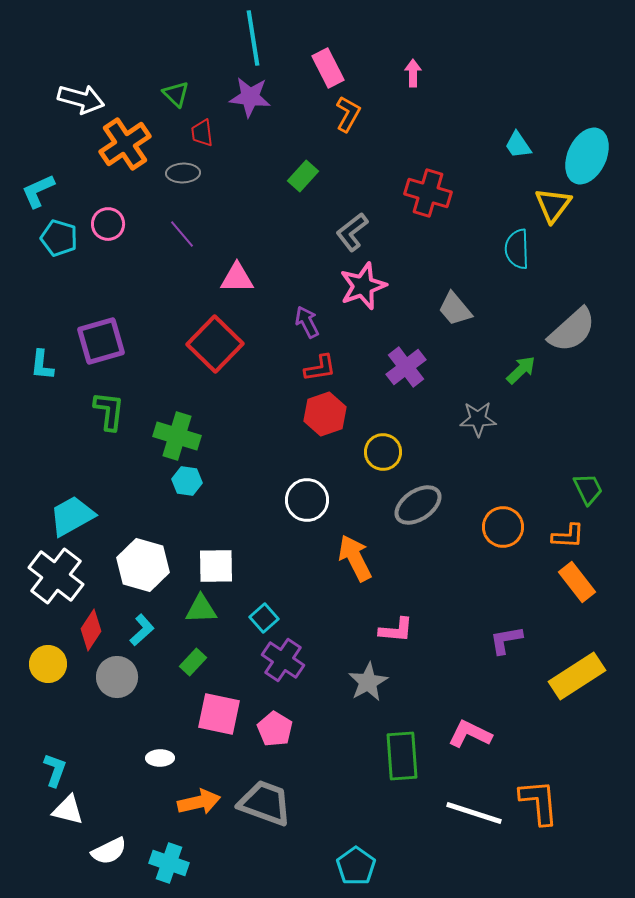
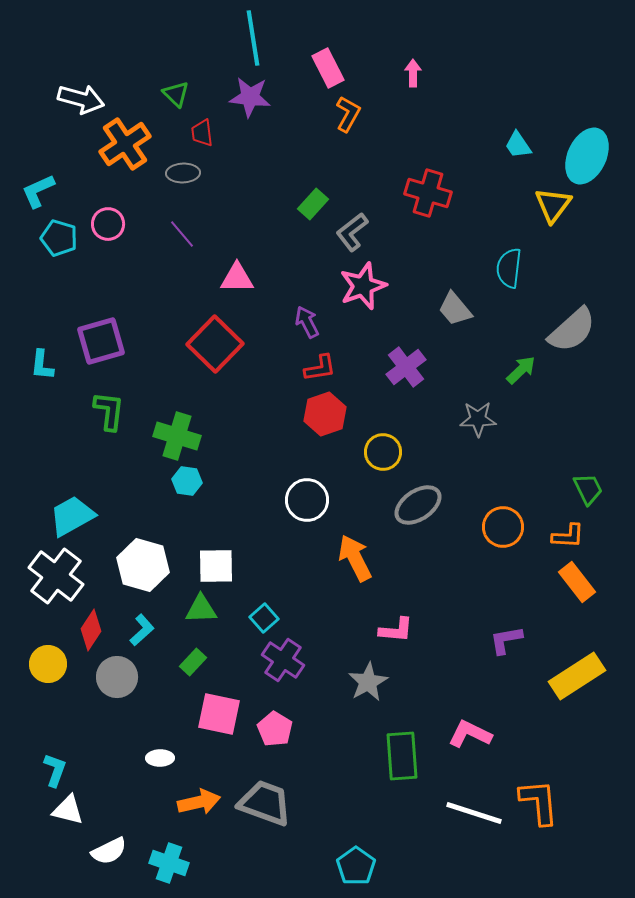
green rectangle at (303, 176): moved 10 px right, 28 px down
cyan semicircle at (517, 249): moved 8 px left, 19 px down; rotated 9 degrees clockwise
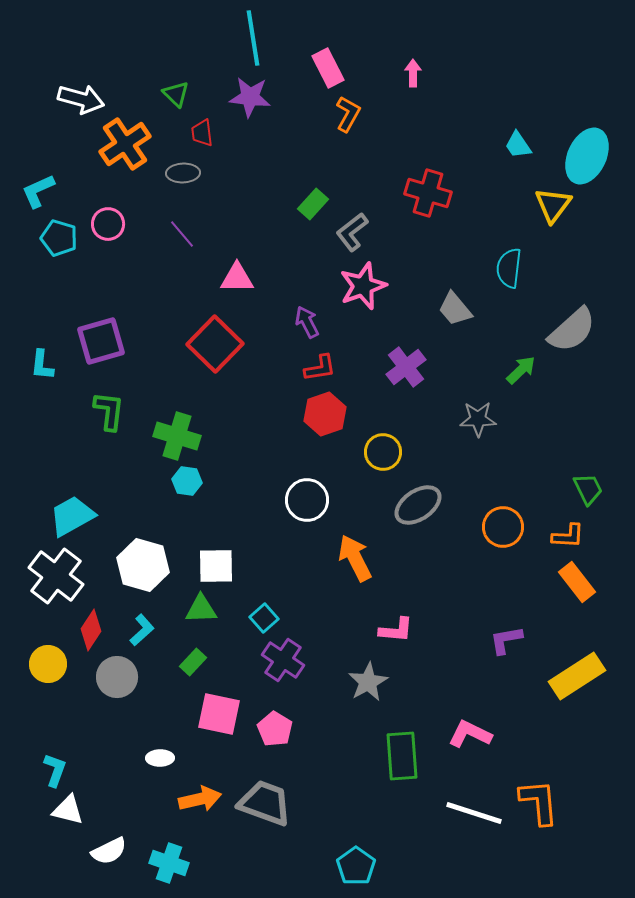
orange arrow at (199, 802): moved 1 px right, 3 px up
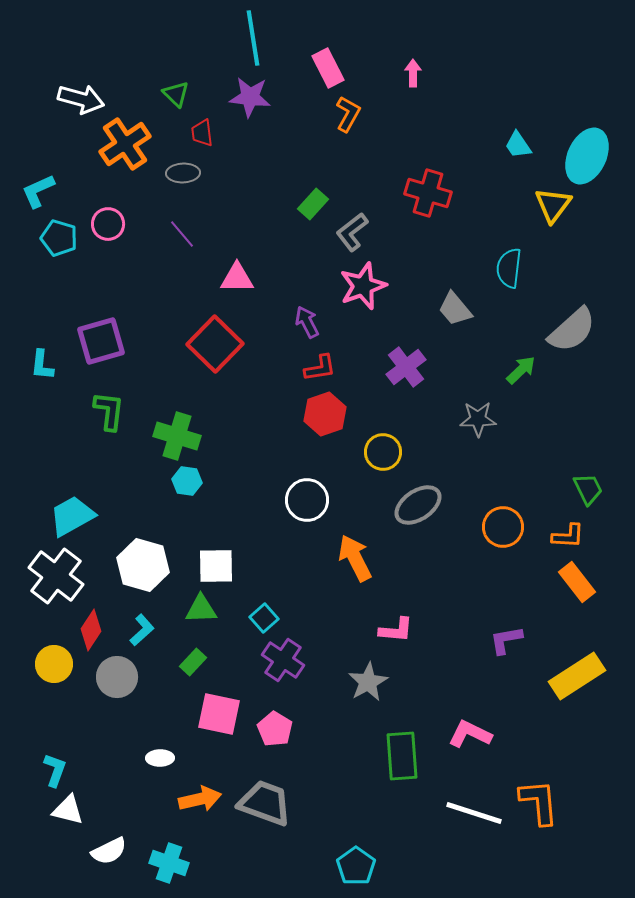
yellow circle at (48, 664): moved 6 px right
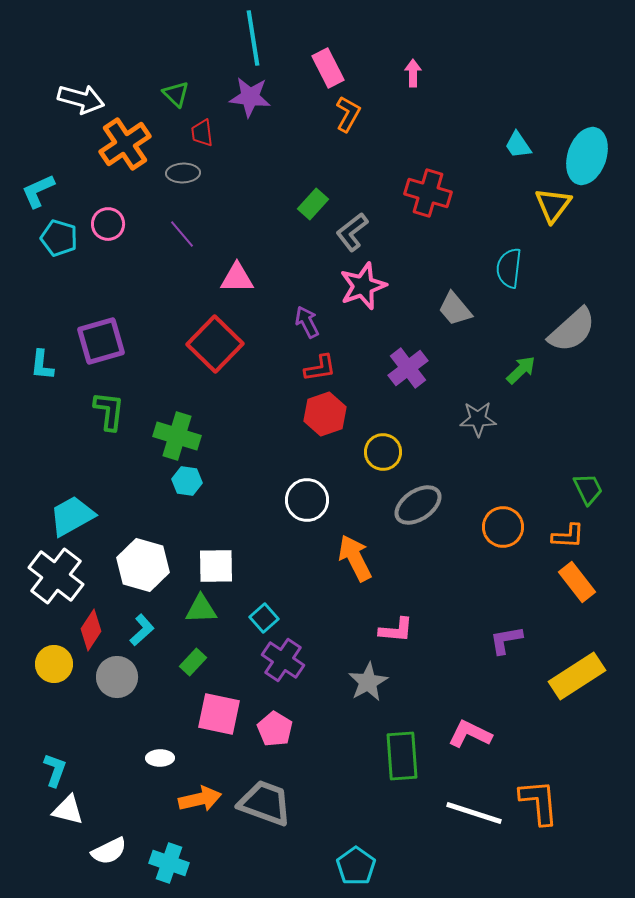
cyan ellipse at (587, 156): rotated 6 degrees counterclockwise
purple cross at (406, 367): moved 2 px right, 1 px down
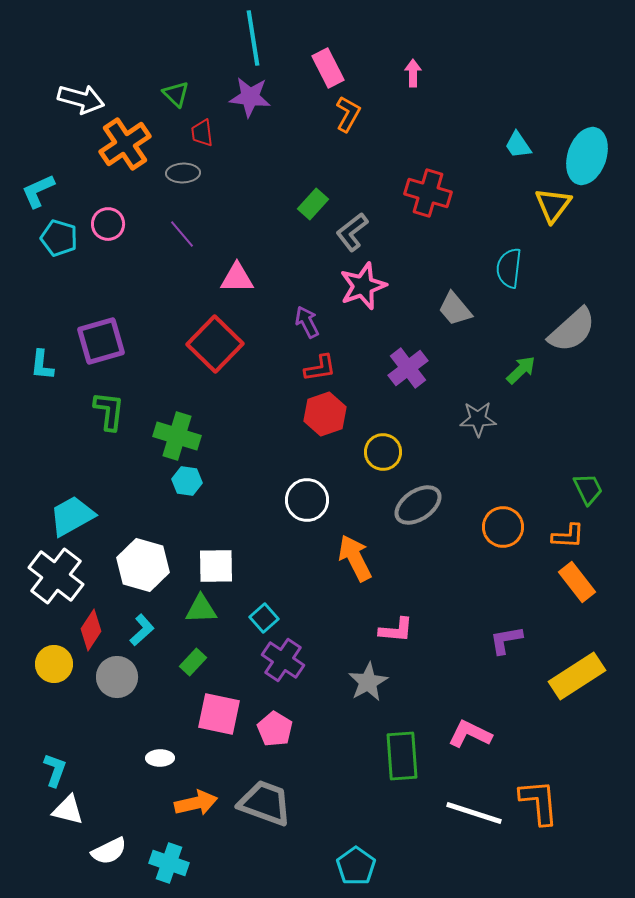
orange arrow at (200, 799): moved 4 px left, 4 px down
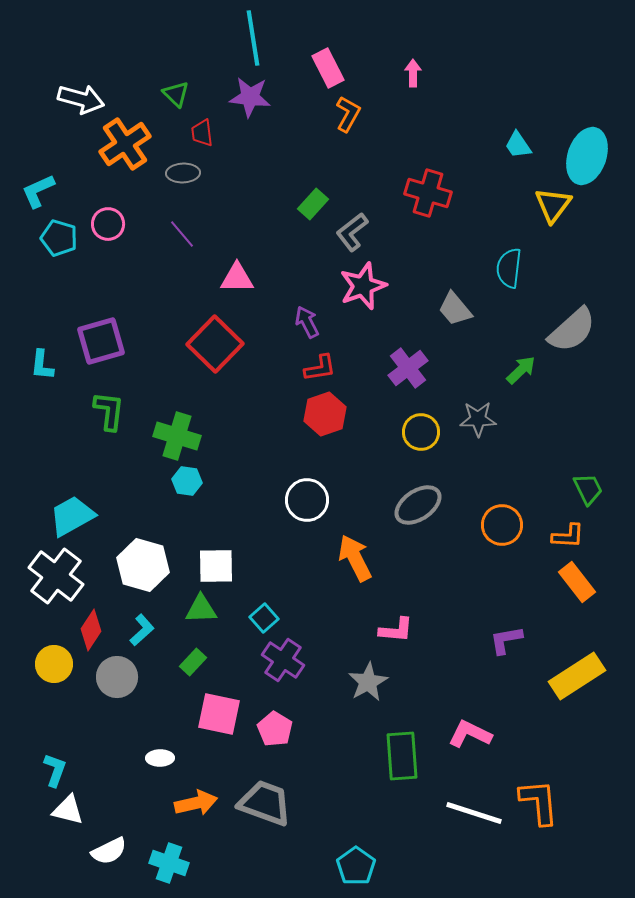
yellow circle at (383, 452): moved 38 px right, 20 px up
orange circle at (503, 527): moved 1 px left, 2 px up
